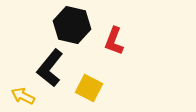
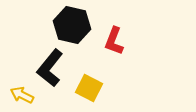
yellow arrow: moved 1 px left, 1 px up
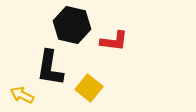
red L-shape: rotated 104 degrees counterclockwise
black L-shape: rotated 30 degrees counterclockwise
yellow square: rotated 12 degrees clockwise
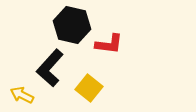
red L-shape: moved 5 px left, 3 px down
black L-shape: rotated 33 degrees clockwise
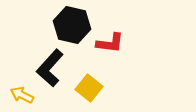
red L-shape: moved 1 px right, 1 px up
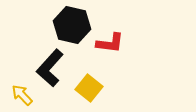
yellow arrow: rotated 20 degrees clockwise
